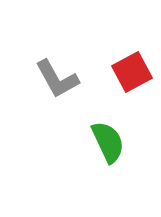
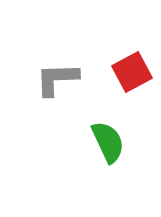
gray L-shape: rotated 117 degrees clockwise
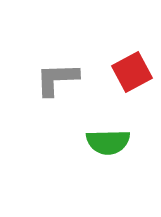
green semicircle: rotated 114 degrees clockwise
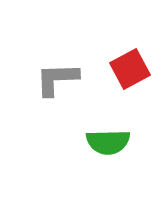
red square: moved 2 px left, 3 px up
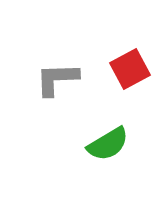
green semicircle: moved 2 px down; rotated 30 degrees counterclockwise
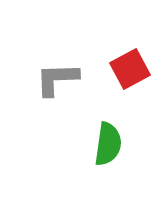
green semicircle: rotated 51 degrees counterclockwise
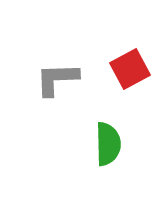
green semicircle: rotated 9 degrees counterclockwise
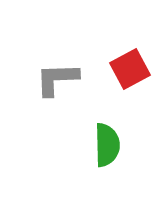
green semicircle: moved 1 px left, 1 px down
